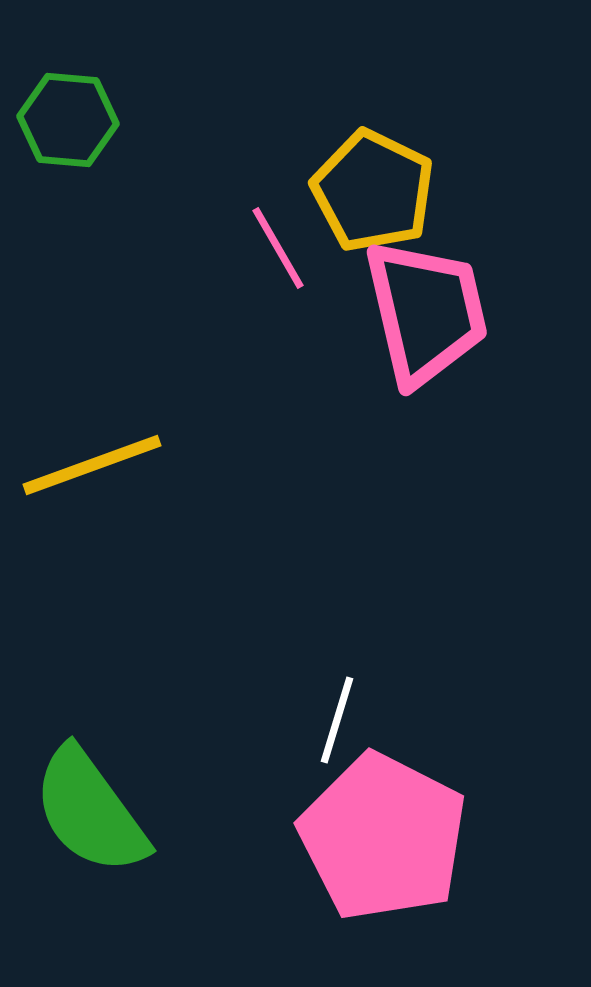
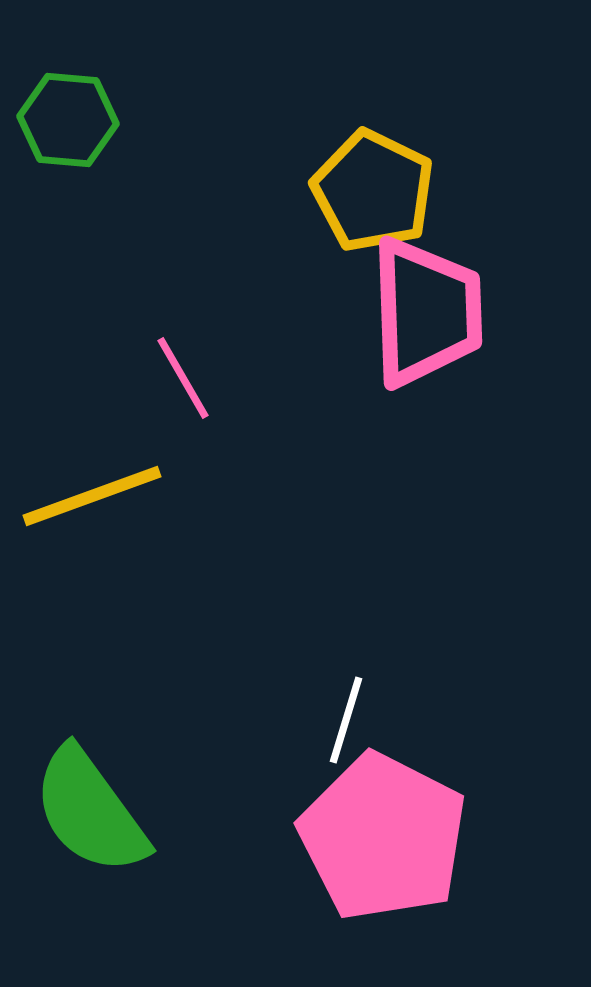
pink line: moved 95 px left, 130 px down
pink trapezoid: rotated 11 degrees clockwise
yellow line: moved 31 px down
white line: moved 9 px right
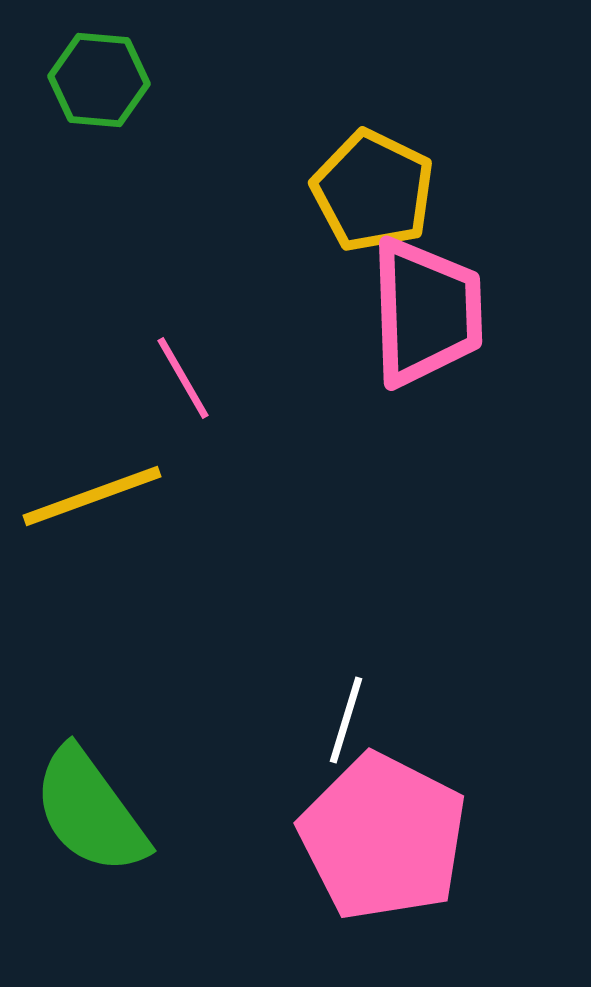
green hexagon: moved 31 px right, 40 px up
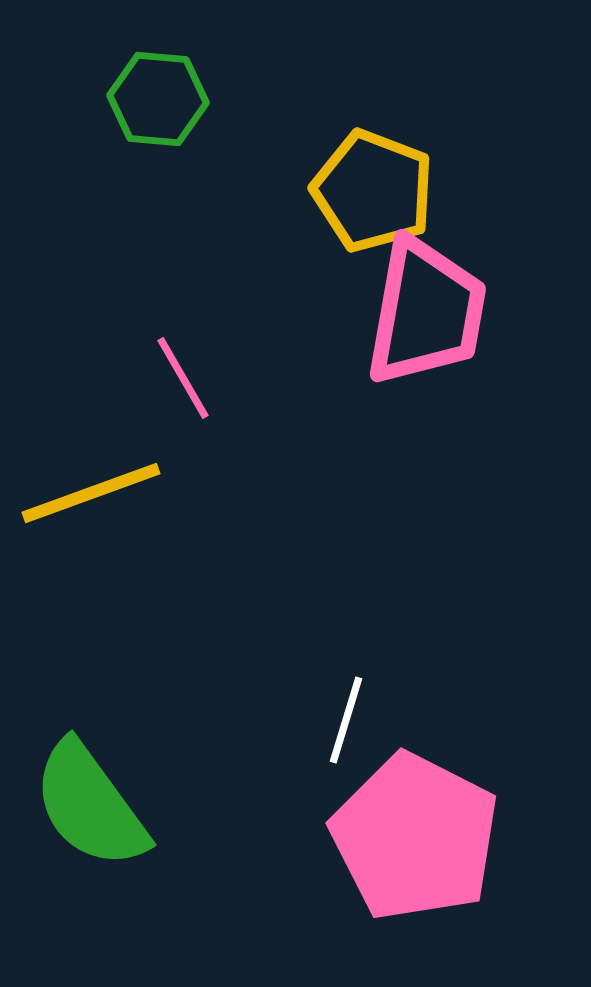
green hexagon: moved 59 px right, 19 px down
yellow pentagon: rotated 5 degrees counterclockwise
pink trapezoid: rotated 12 degrees clockwise
yellow line: moved 1 px left, 3 px up
green semicircle: moved 6 px up
pink pentagon: moved 32 px right
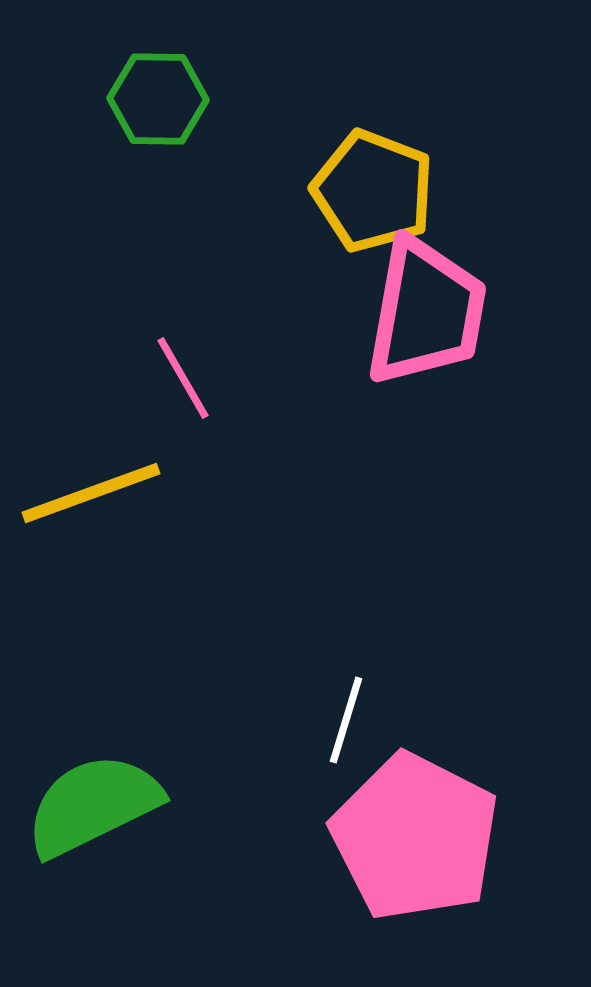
green hexagon: rotated 4 degrees counterclockwise
green semicircle: moved 3 px right; rotated 100 degrees clockwise
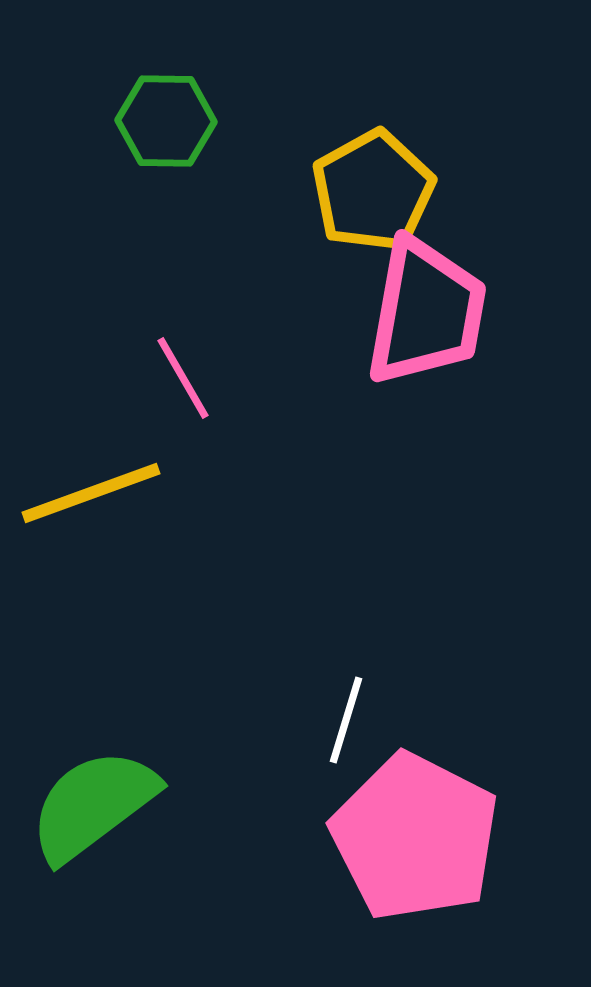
green hexagon: moved 8 px right, 22 px down
yellow pentagon: rotated 22 degrees clockwise
green semicircle: rotated 11 degrees counterclockwise
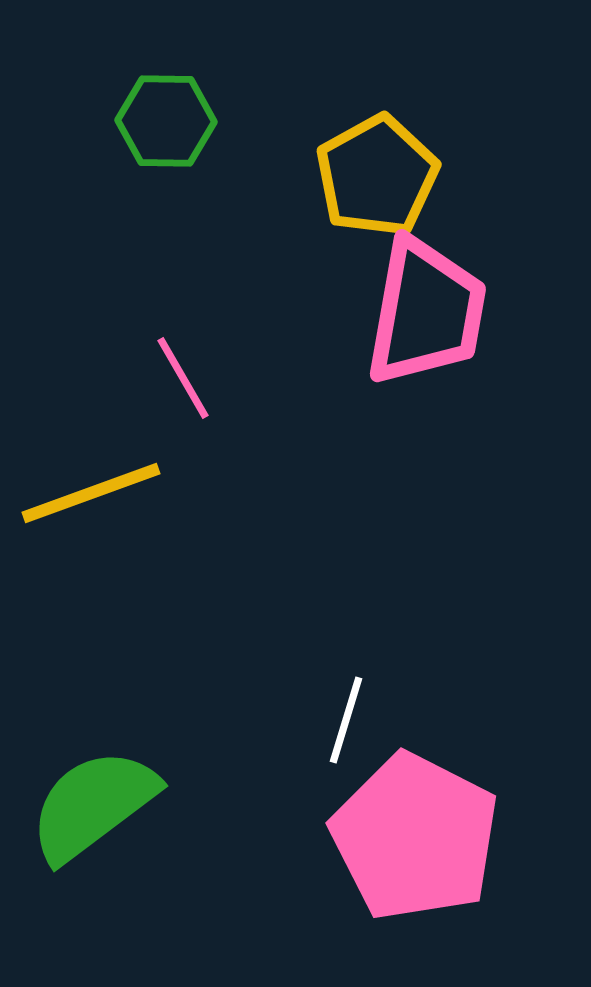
yellow pentagon: moved 4 px right, 15 px up
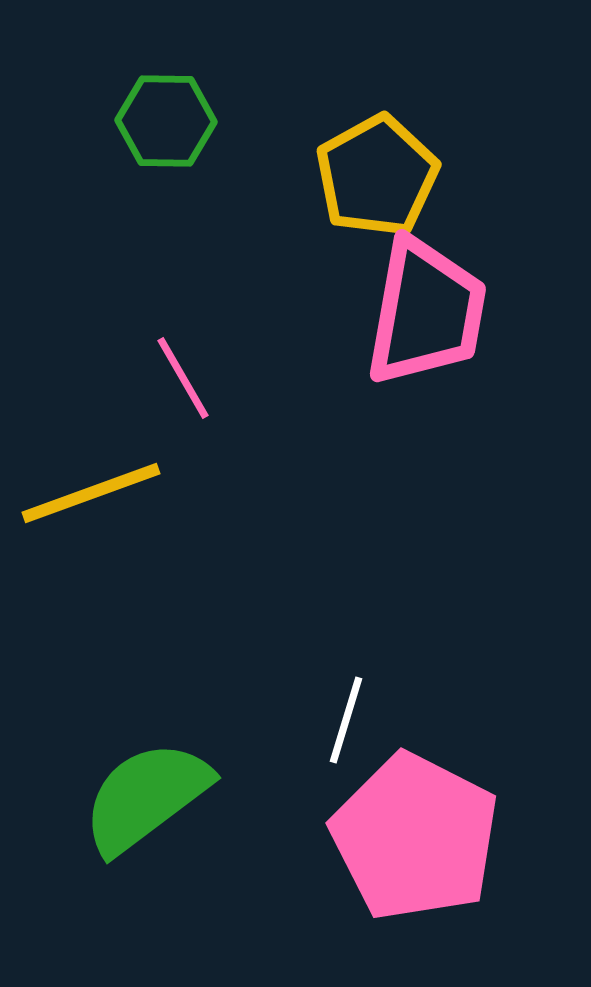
green semicircle: moved 53 px right, 8 px up
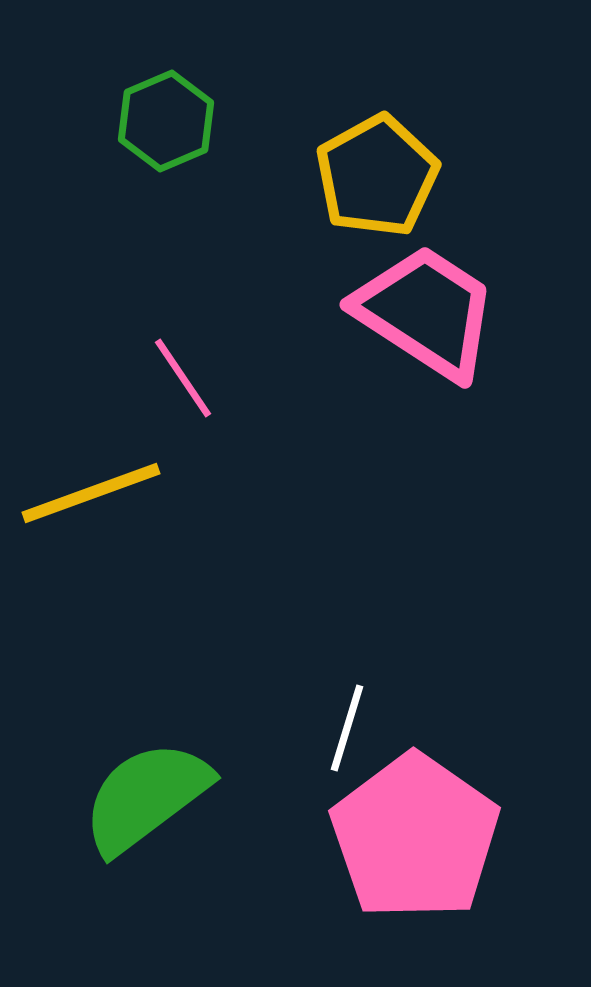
green hexagon: rotated 24 degrees counterclockwise
pink trapezoid: rotated 67 degrees counterclockwise
pink line: rotated 4 degrees counterclockwise
white line: moved 1 px right, 8 px down
pink pentagon: rotated 8 degrees clockwise
